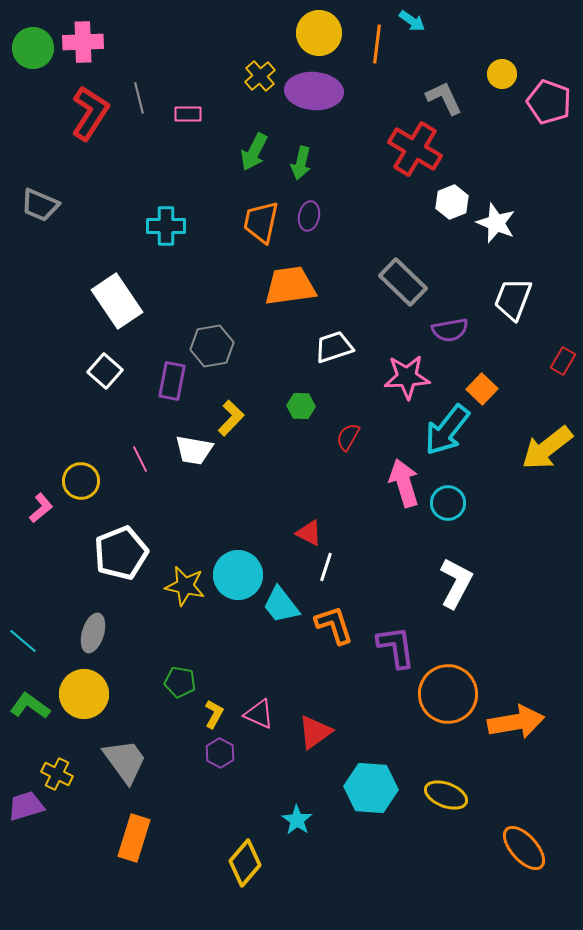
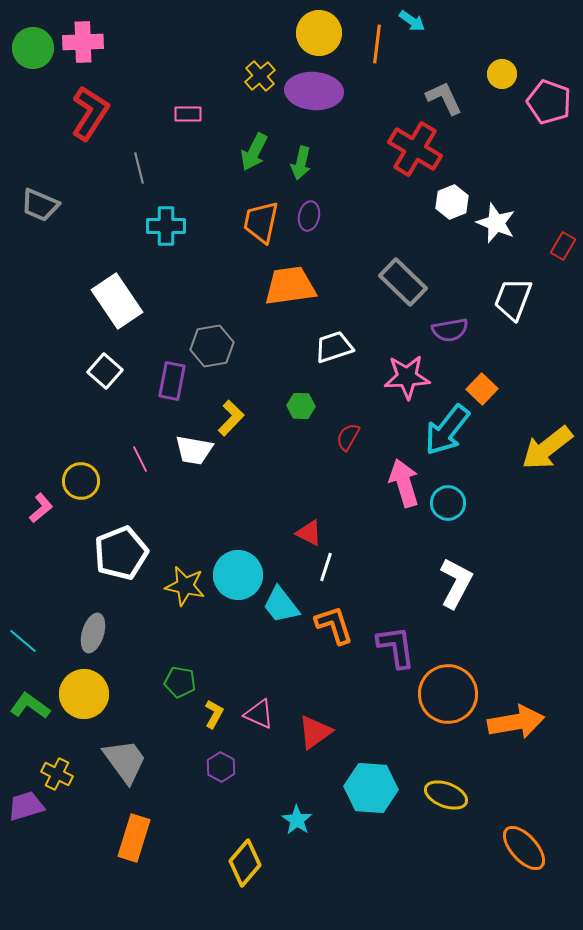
gray line at (139, 98): moved 70 px down
red rectangle at (563, 361): moved 115 px up
purple hexagon at (220, 753): moved 1 px right, 14 px down
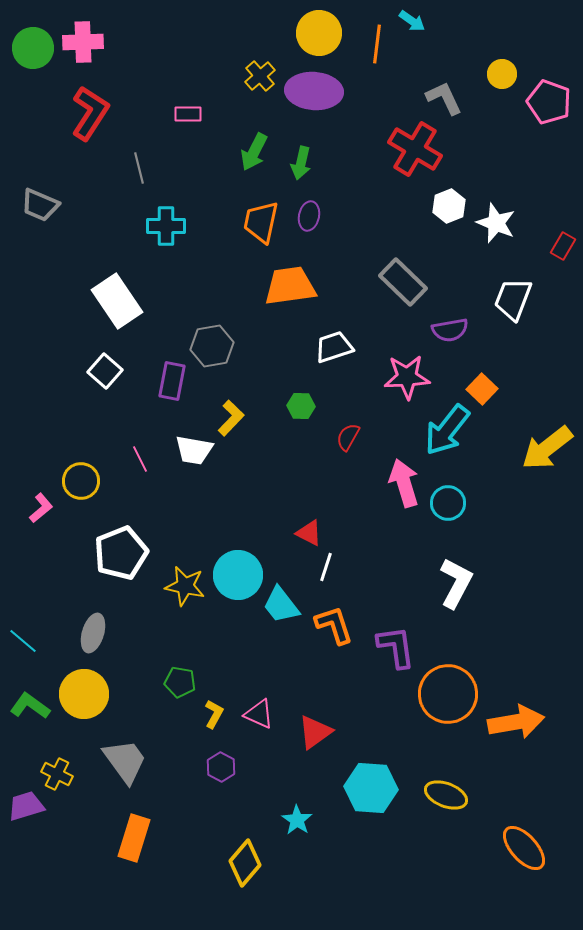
white hexagon at (452, 202): moved 3 px left, 4 px down
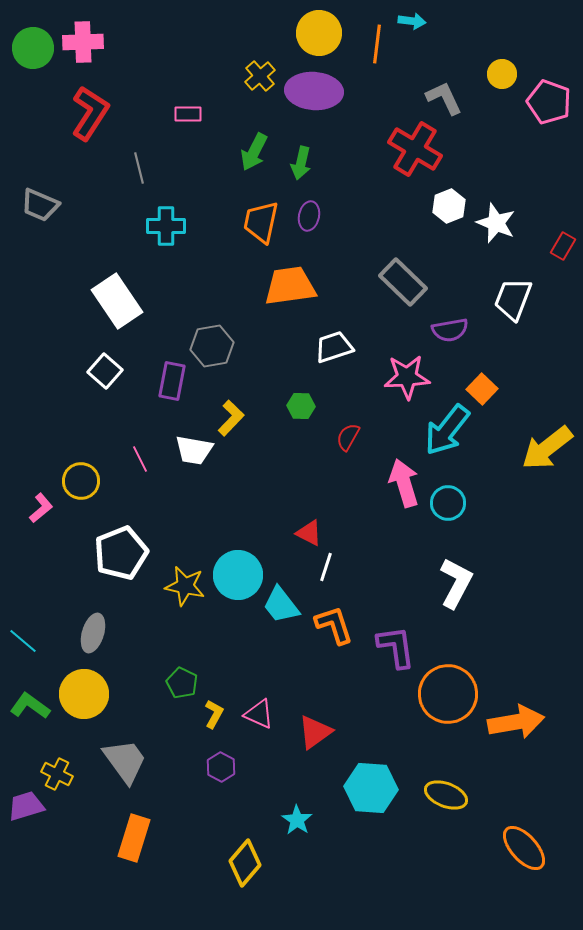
cyan arrow at (412, 21): rotated 28 degrees counterclockwise
green pentagon at (180, 682): moved 2 px right, 1 px down; rotated 16 degrees clockwise
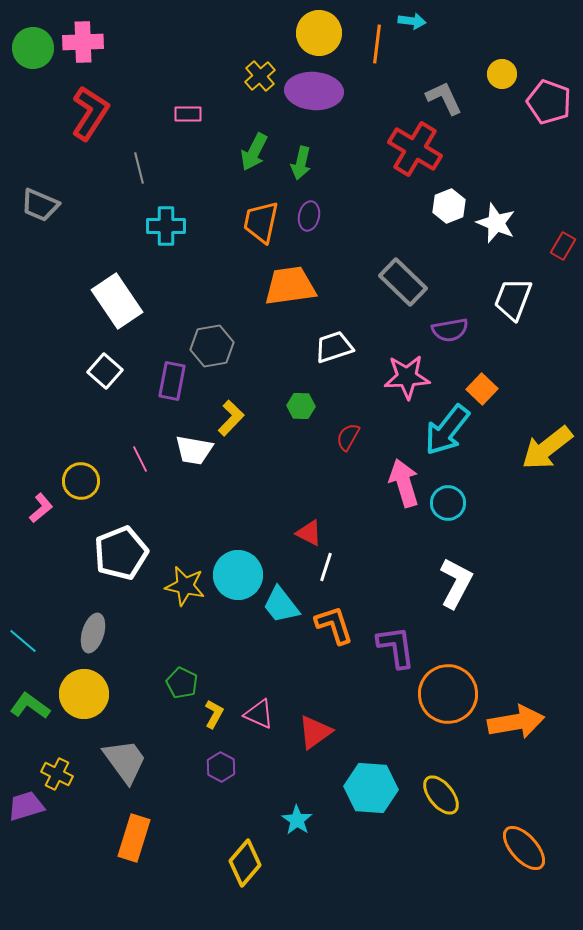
yellow ellipse at (446, 795): moved 5 px left; rotated 30 degrees clockwise
